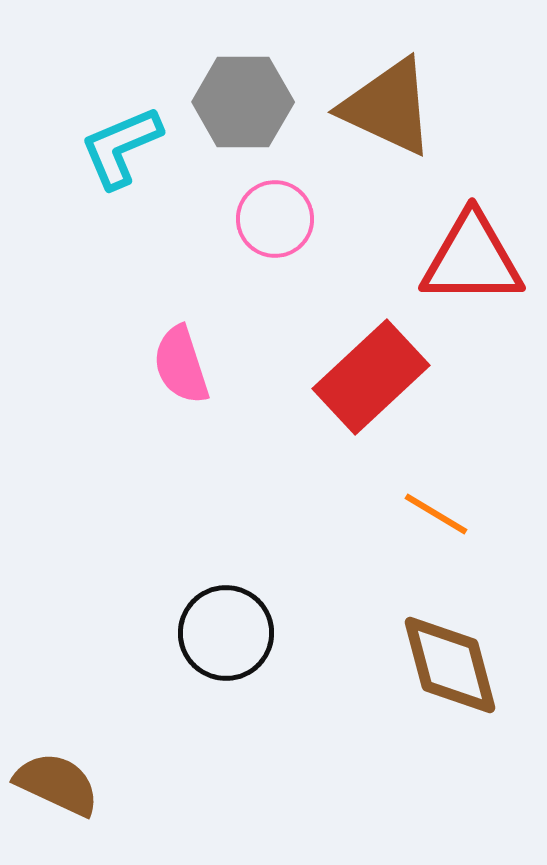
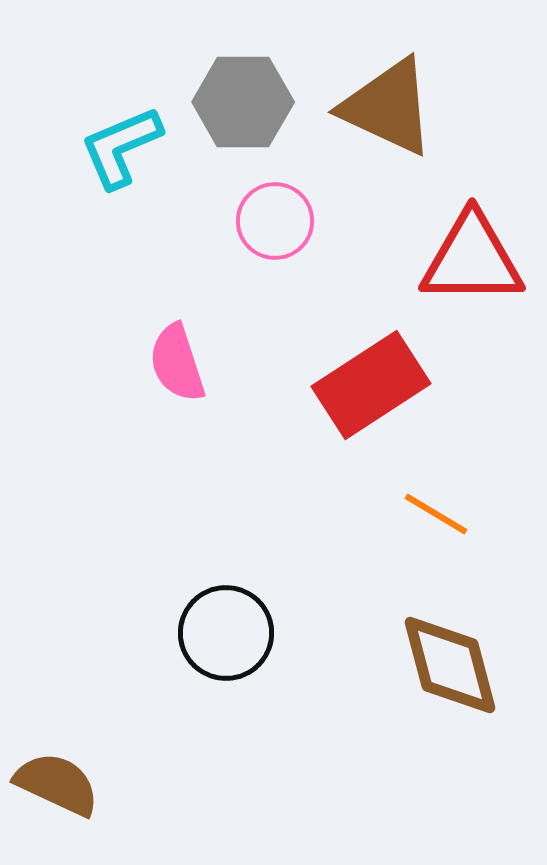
pink circle: moved 2 px down
pink semicircle: moved 4 px left, 2 px up
red rectangle: moved 8 px down; rotated 10 degrees clockwise
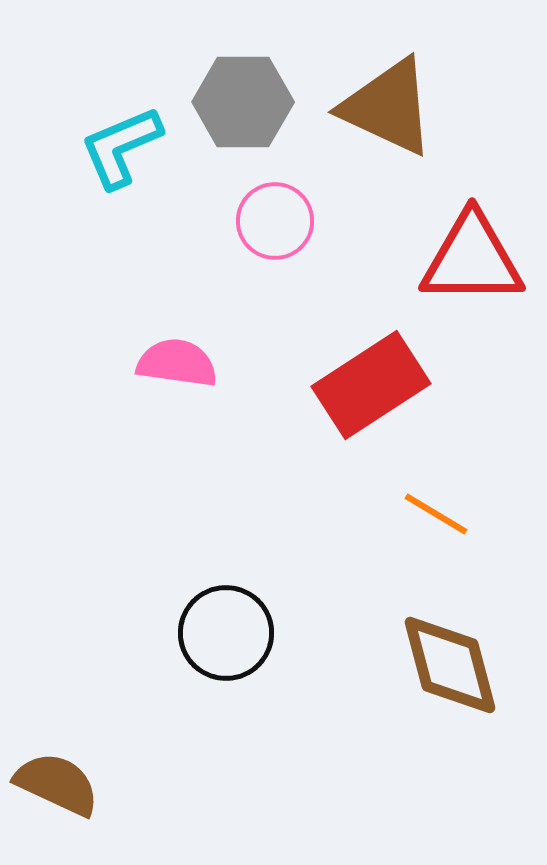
pink semicircle: rotated 116 degrees clockwise
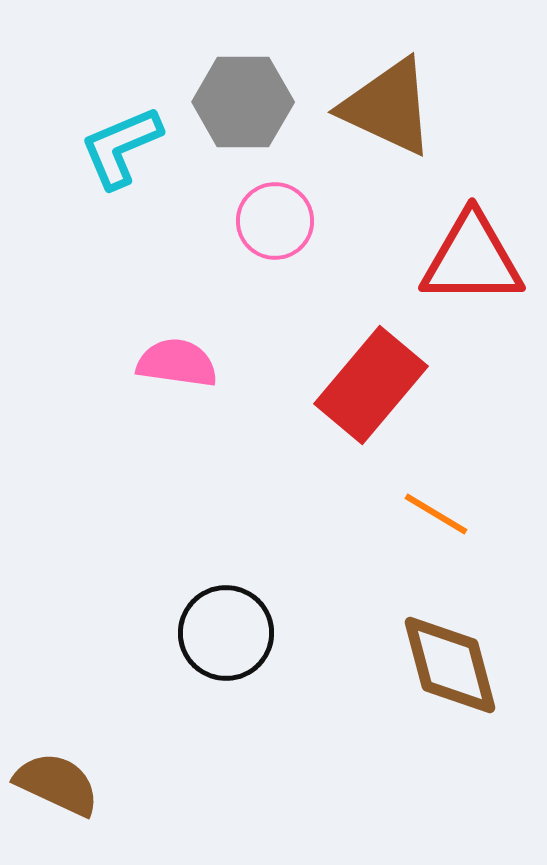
red rectangle: rotated 17 degrees counterclockwise
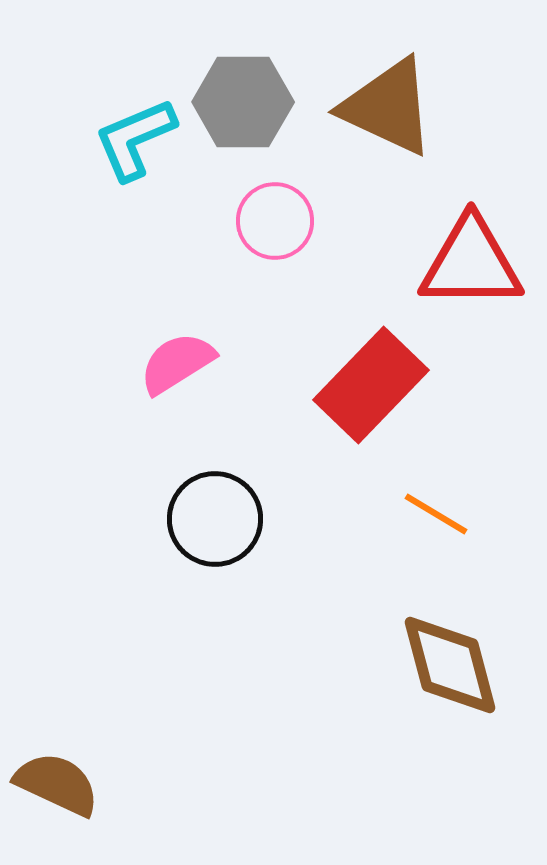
cyan L-shape: moved 14 px right, 8 px up
red triangle: moved 1 px left, 4 px down
pink semicircle: rotated 40 degrees counterclockwise
red rectangle: rotated 4 degrees clockwise
black circle: moved 11 px left, 114 px up
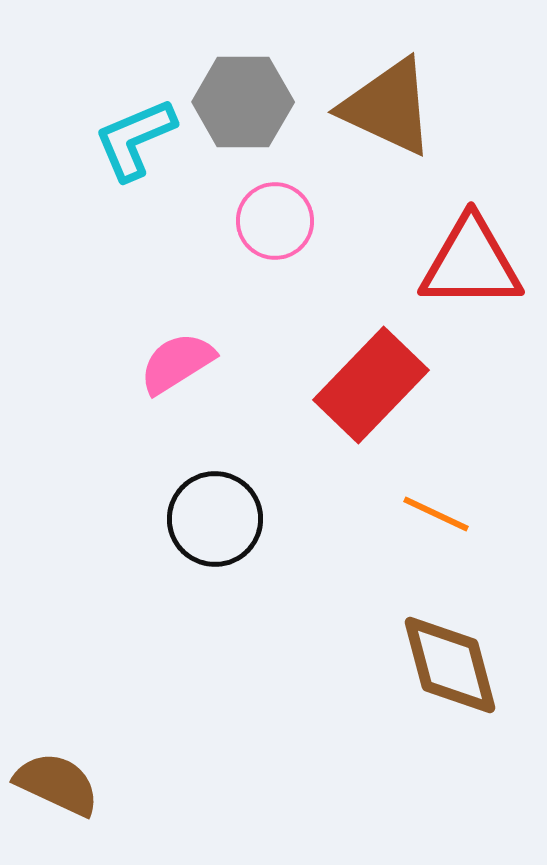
orange line: rotated 6 degrees counterclockwise
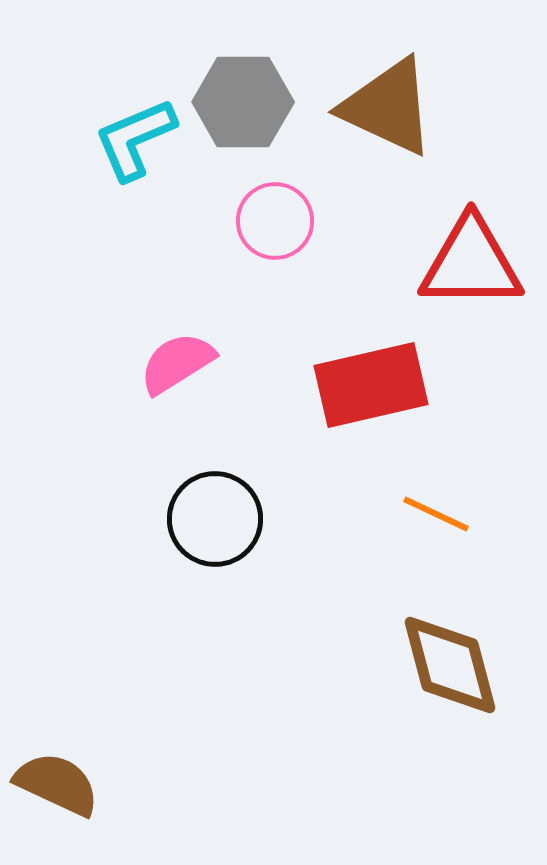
red rectangle: rotated 33 degrees clockwise
